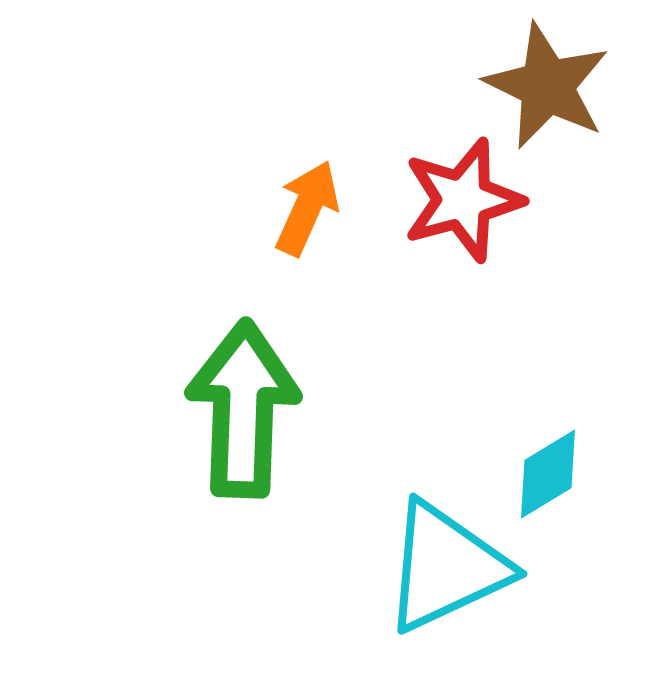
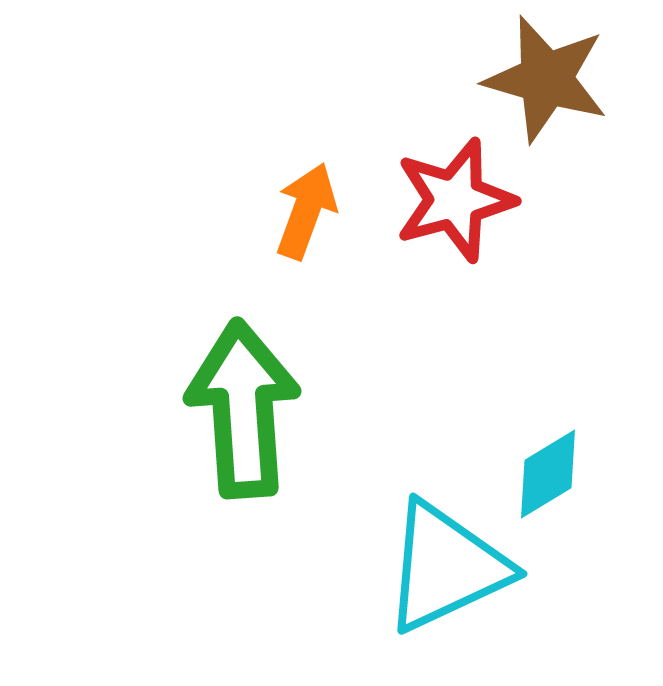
brown star: moved 1 px left, 7 px up; rotated 10 degrees counterclockwise
red star: moved 8 px left
orange arrow: moved 1 px left, 3 px down; rotated 4 degrees counterclockwise
green arrow: rotated 6 degrees counterclockwise
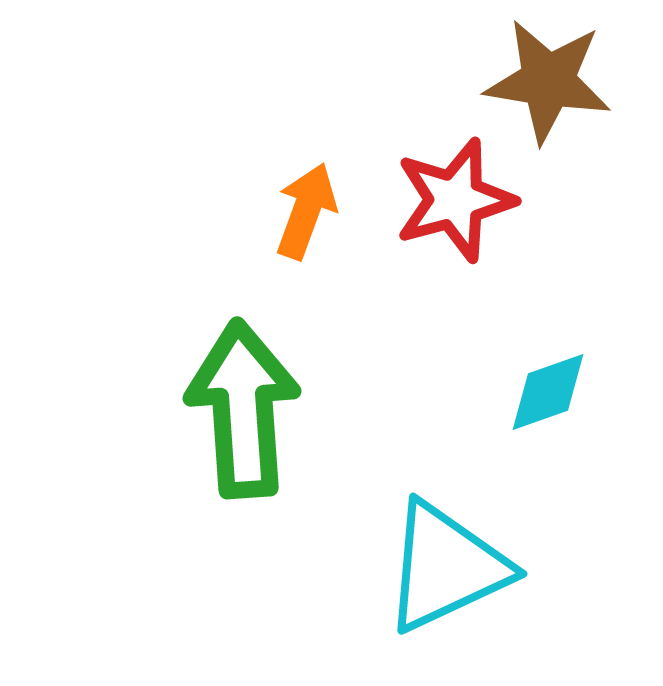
brown star: moved 2 px right, 2 px down; rotated 7 degrees counterclockwise
cyan diamond: moved 82 px up; rotated 12 degrees clockwise
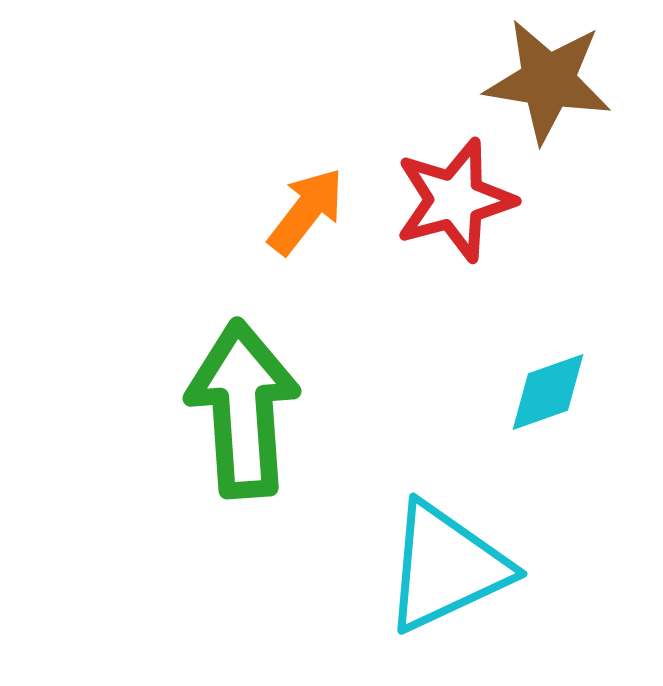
orange arrow: rotated 18 degrees clockwise
